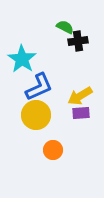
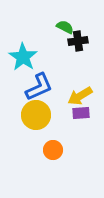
cyan star: moved 1 px right, 2 px up
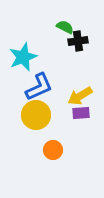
cyan star: rotated 16 degrees clockwise
